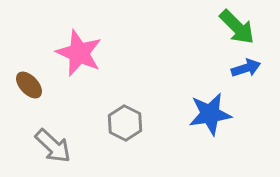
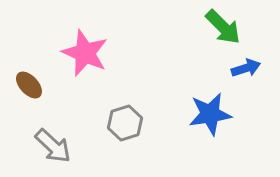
green arrow: moved 14 px left
pink star: moved 6 px right
gray hexagon: rotated 16 degrees clockwise
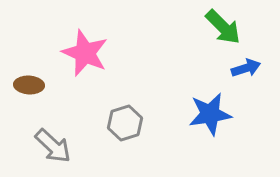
brown ellipse: rotated 44 degrees counterclockwise
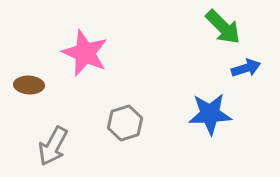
blue star: rotated 6 degrees clockwise
gray arrow: rotated 75 degrees clockwise
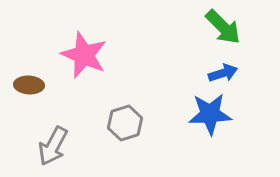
pink star: moved 1 px left, 2 px down
blue arrow: moved 23 px left, 5 px down
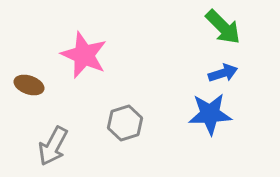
brown ellipse: rotated 16 degrees clockwise
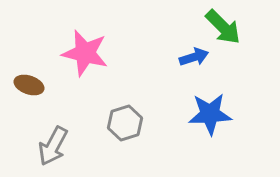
pink star: moved 1 px right, 2 px up; rotated 9 degrees counterclockwise
blue arrow: moved 29 px left, 16 px up
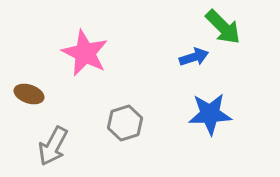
pink star: rotated 12 degrees clockwise
brown ellipse: moved 9 px down
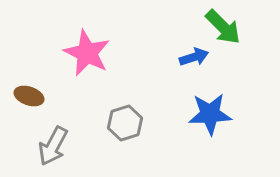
pink star: moved 2 px right
brown ellipse: moved 2 px down
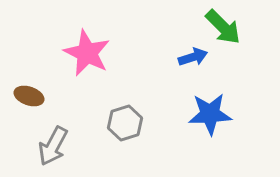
blue arrow: moved 1 px left
